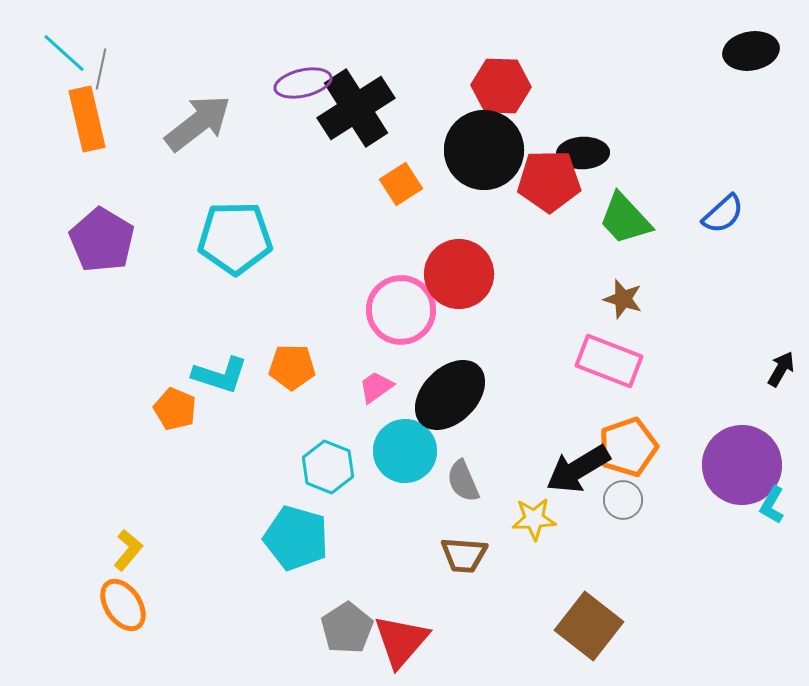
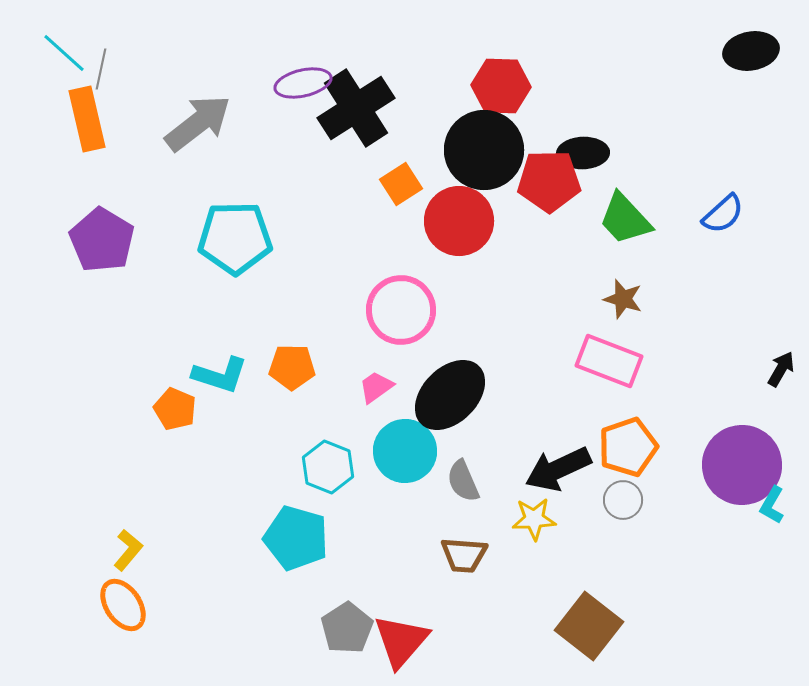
red circle at (459, 274): moved 53 px up
black arrow at (578, 469): moved 20 px left; rotated 6 degrees clockwise
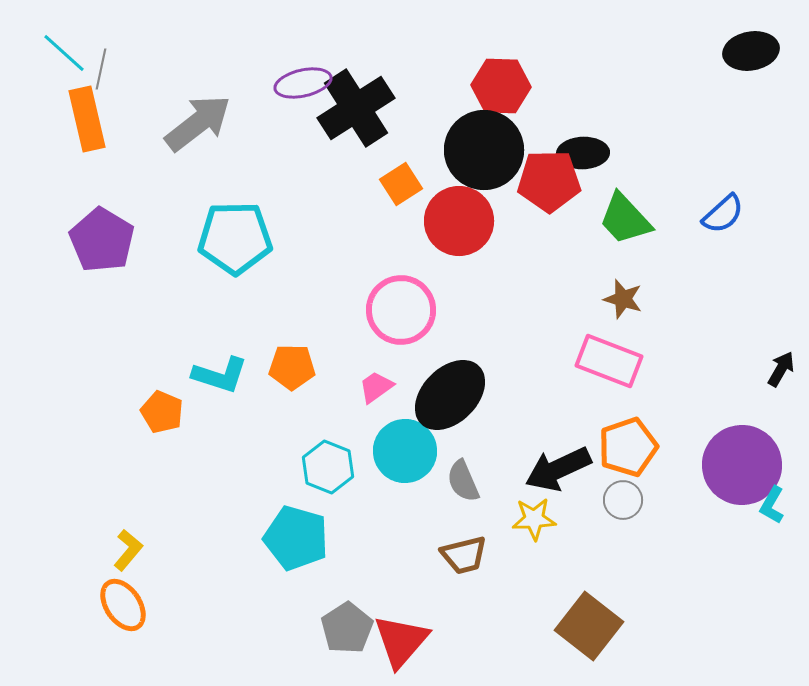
orange pentagon at (175, 409): moved 13 px left, 3 px down
brown trapezoid at (464, 555): rotated 18 degrees counterclockwise
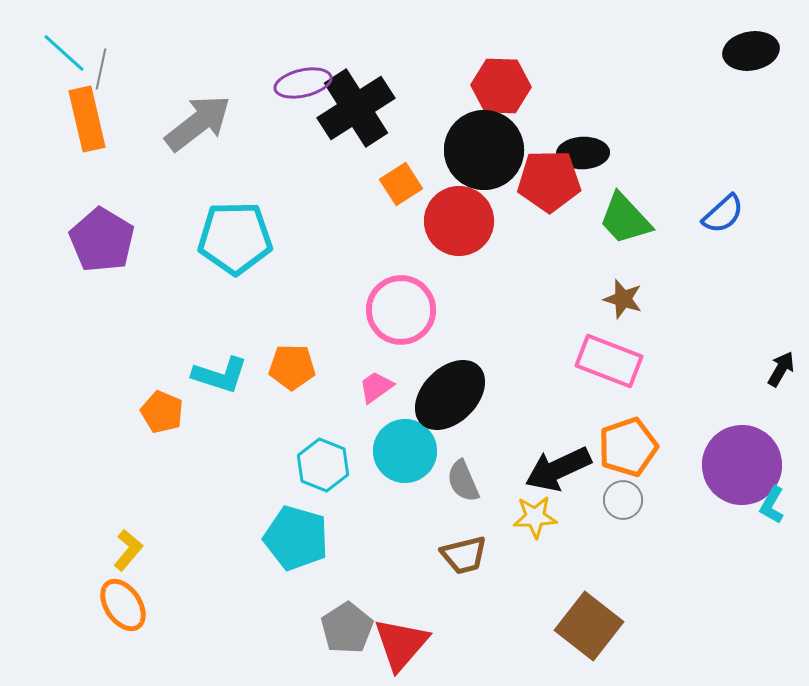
cyan hexagon at (328, 467): moved 5 px left, 2 px up
yellow star at (534, 519): moved 1 px right, 2 px up
red triangle at (401, 641): moved 3 px down
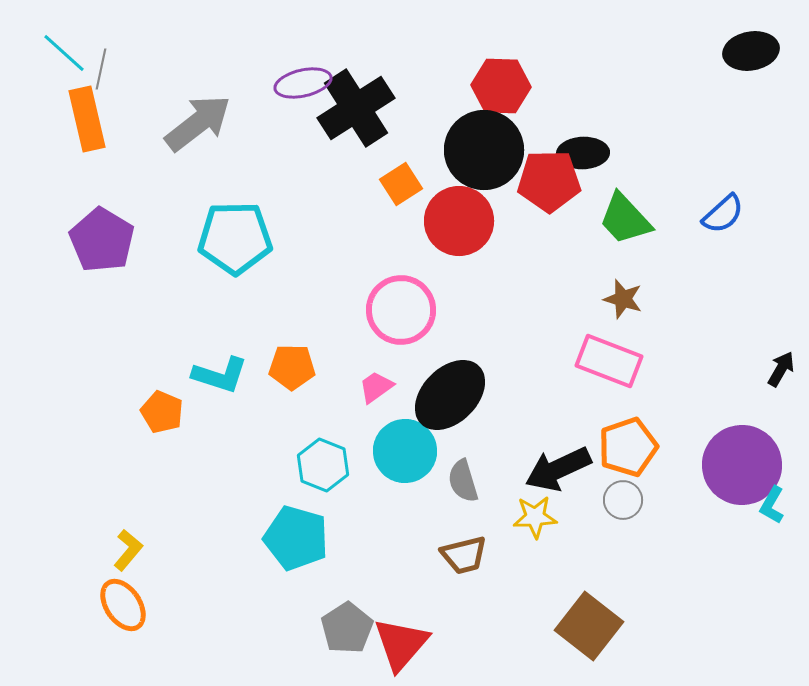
gray semicircle at (463, 481): rotated 6 degrees clockwise
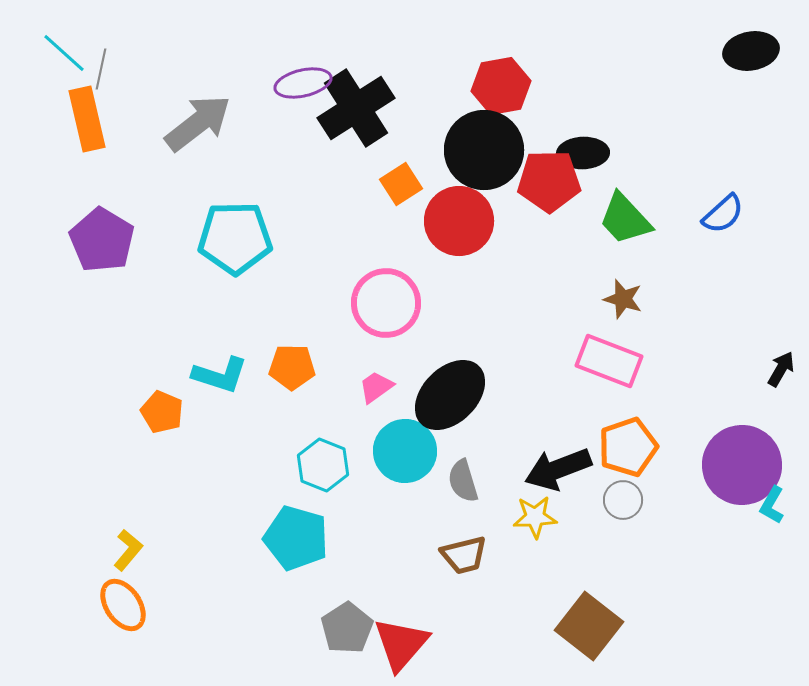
red hexagon at (501, 86): rotated 12 degrees counterclockwise
pink circle at (401, 310): moved 15 px left, 7 px up
black arrow at (558, 469): rotated 4 degrees clockwise
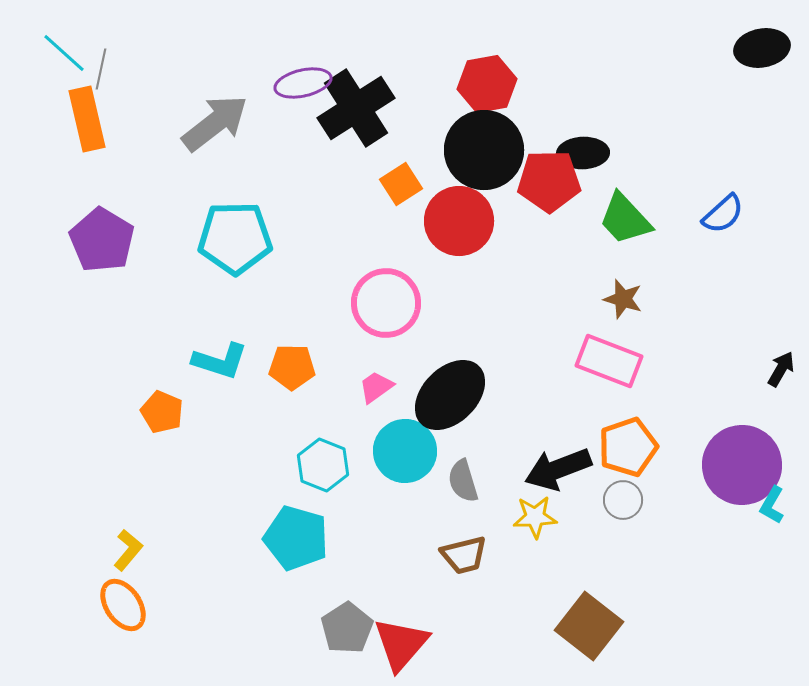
black ellipse at (751, 51): moved 11 px right, 3 px up
red hexagon at (501, 86): moved 14 px left, 2 px up
gray arrow at (198, 123): moved 17 px right
cyan L-shape at (220, 375): moved 14 px up
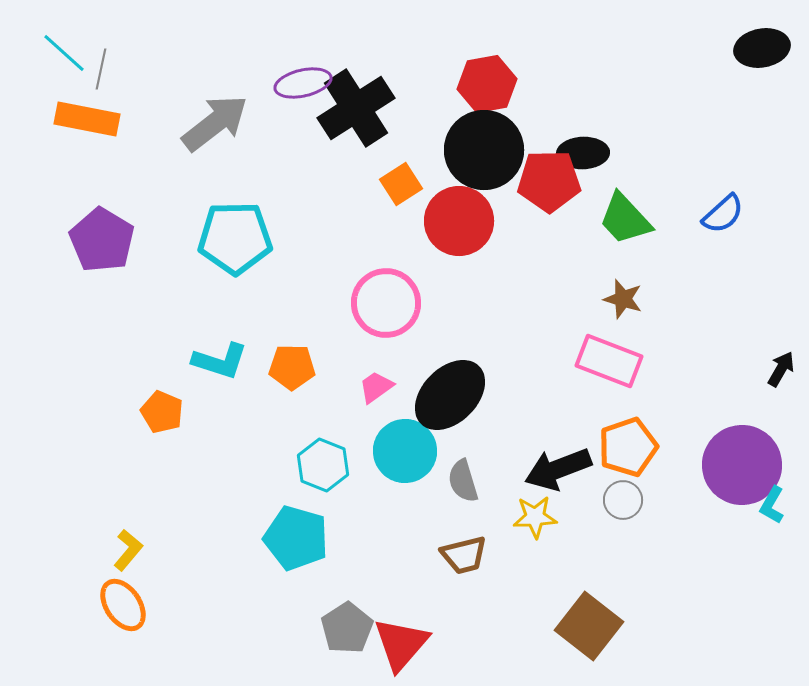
orange rectangle at (87, 119): rotated 66 degrees counterclockwise
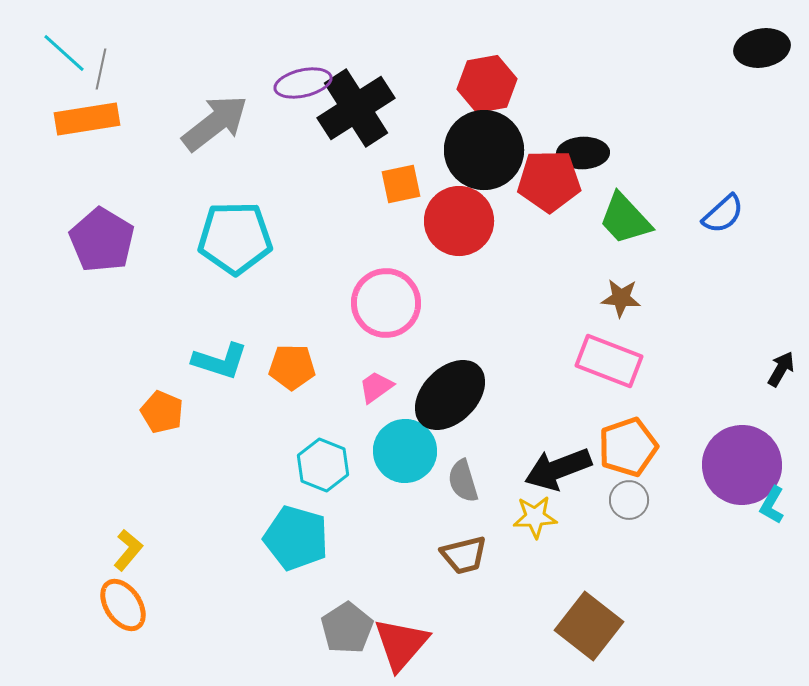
orange rectangle at (87, 119): rotated 20 degrees counterclockwise
orange square at (401, 184): rotated 21 degrees clockwise
brown star at (623, 299): moved 2 px left, 1 px up; rotated 12 degrees counterclockwise
gray circle at (623, 500): moved 6 px right
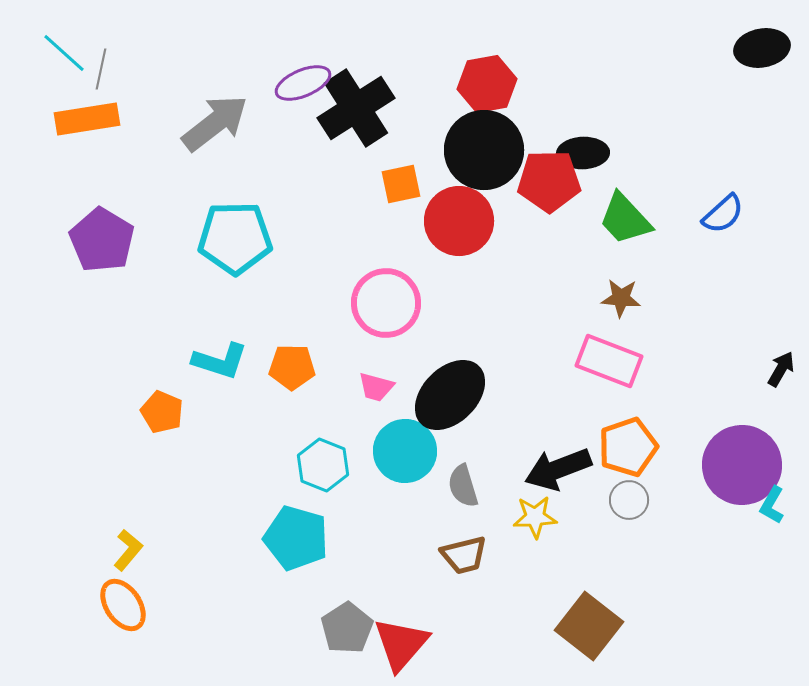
purple ellipse at (303, 83): rotated 10 degrees counterclockwise
pink trapezoid at (376, 387): rotated 129 degrees counterclockwise
gray semicircle at (463, 481): moved 5 px down
